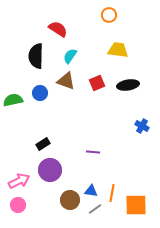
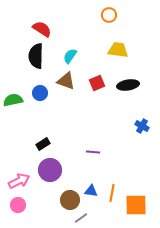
red semicircle: moved 16 px left
gray line: moved 14 px left, 9 px down
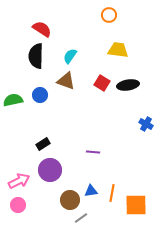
red square: moved 5 px right; rotated 35 degrees counterclockwise
blue circle: moved 2 px down
blue cross: moved 4 px right, 2 px up
blue triangle: rotated 16 degrees counterclockwise
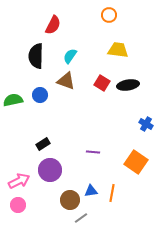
red semicircle: moved 11 px right, 4 px up; rotated 84 degrees clockwise
orange square: moved 43 px up; rotated 35 degrees clockwise
